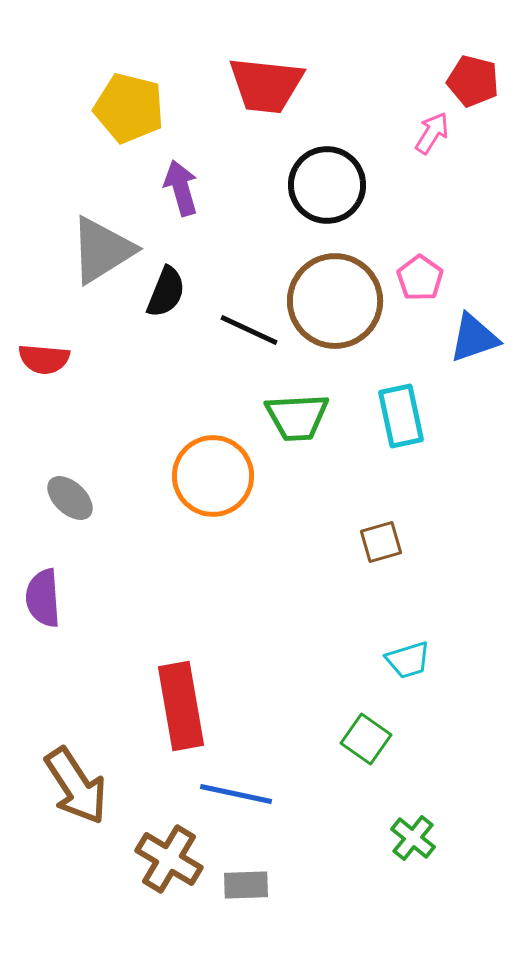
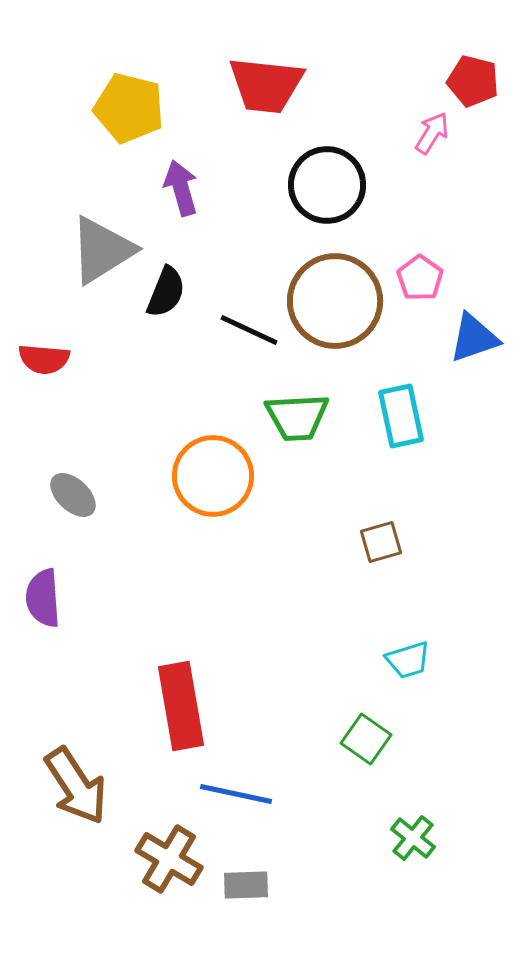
gray ellipse: moved 3 px right, 3 px up
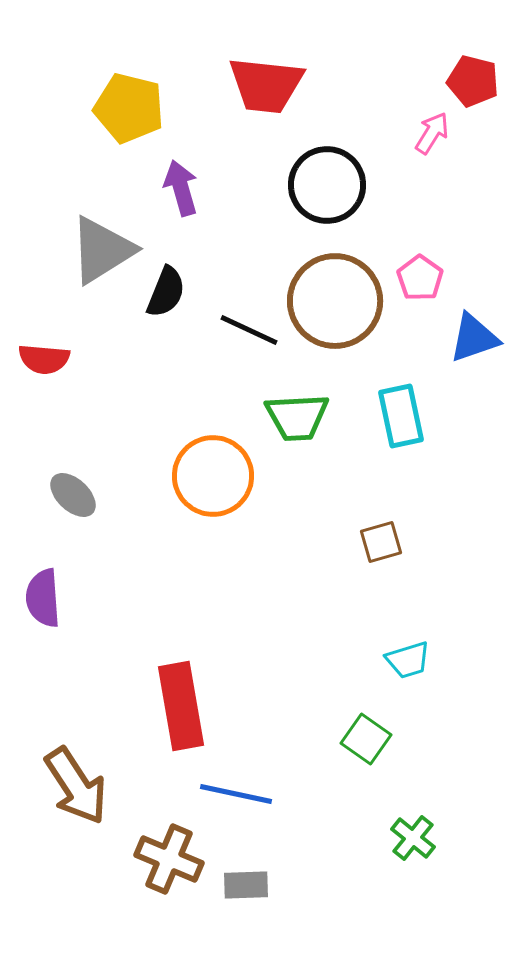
brown cross: rotated 8 degrees counterclockwise
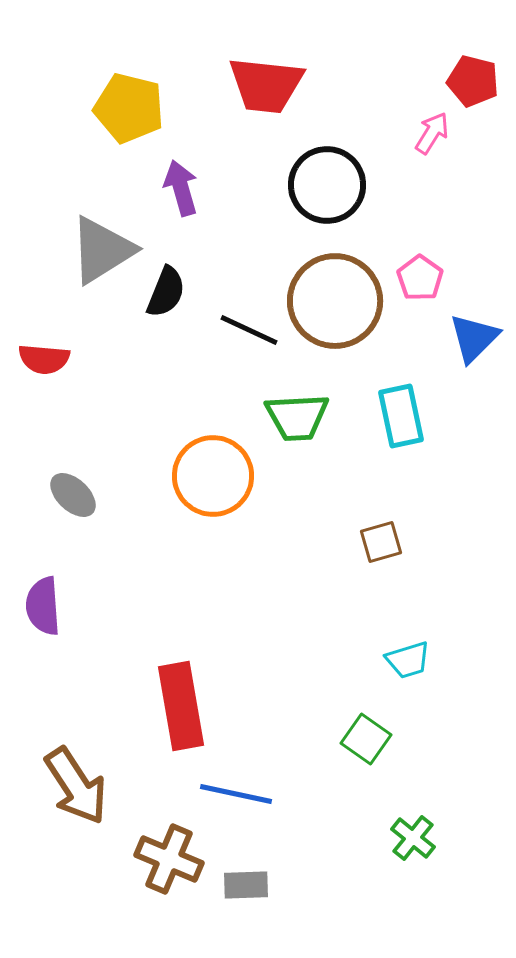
blue triangle: rotated 26 degrees counterclockwise
purple semicircle: moved 8 px down
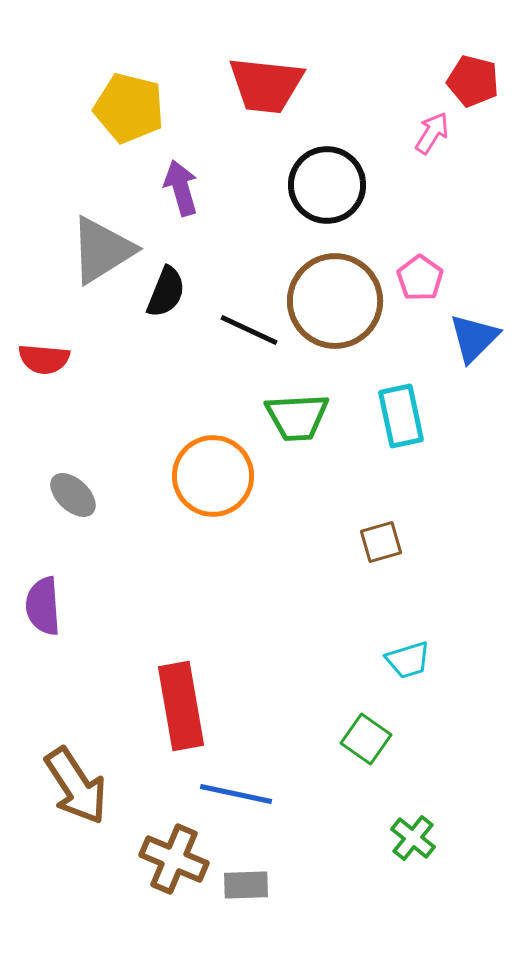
brown cross: moved 5 px right
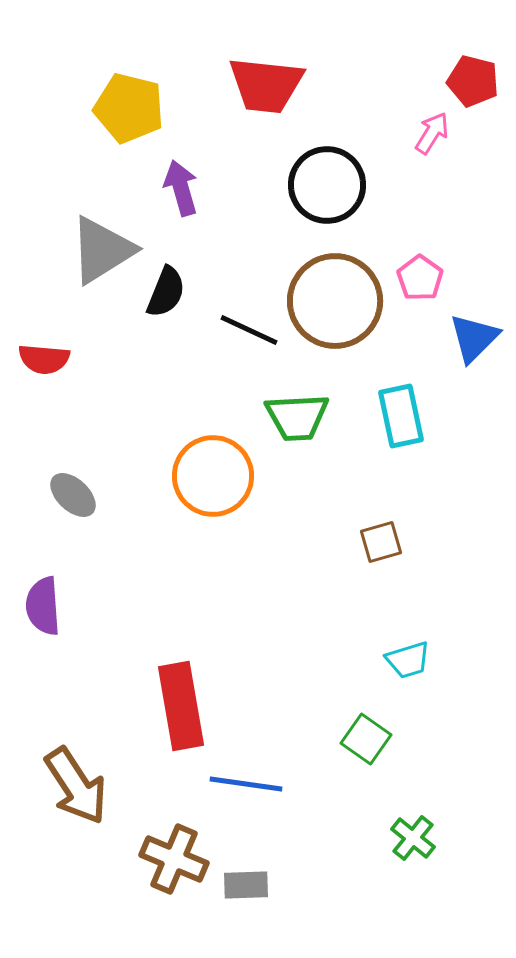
blue line: moved 10 px right, 10 px up; rotated 4 degrees counterclockwise
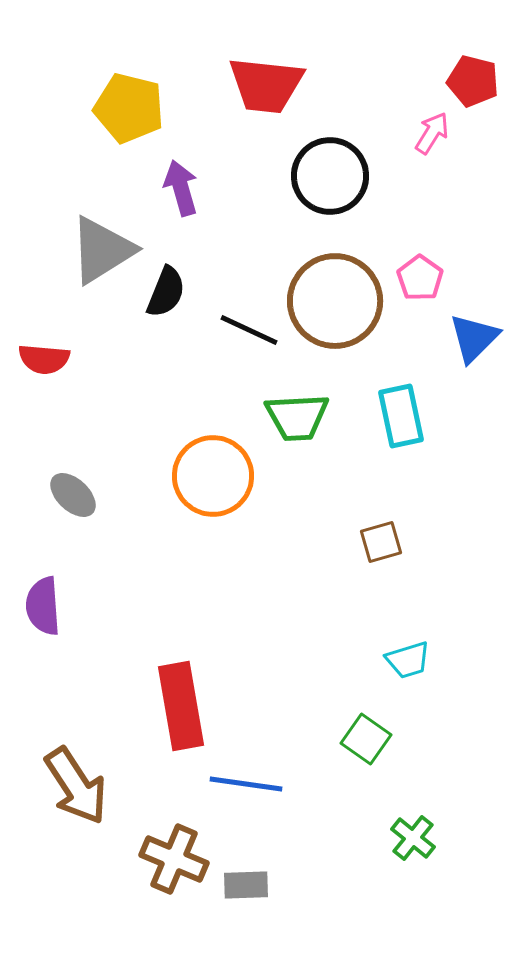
black circle: moved 3 px right, 9 px up
